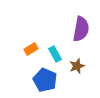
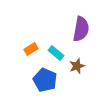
cyan rectangle: moved 1 px right, 1 px up; rotated 21 degrees counterclockwise
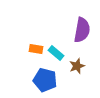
purple semicircle: moved 1 px right, 1 px down
orange rectangle: moved 5 px right; rotated 40 degrees clockwise
blue pentagon: rotated 10 degrees counterclockwise
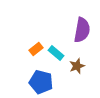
orange rectangle: rotated 48 degrees counterclockwise
blue pentagon: moved 4 px left, 2 px down
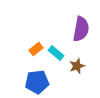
purple semicircle: moved 1 px left, 1 px up
blue pentagon: moved 4 px left; rotated 20 degrees counterclockwise
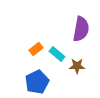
cyan rectangle: moved 1 px right, 1 px down
brown star: rotated 21 degrees clockwise
blue pentagon: rotated 20 degrees counterclockwise
